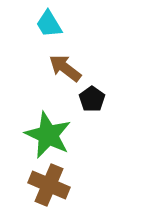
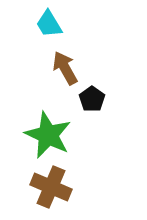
brown arrow: rotated 24 degrees clockwise
brown cross: moved 2 px right, 2 px down
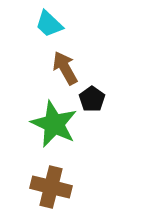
cyan trapezoid: rotated 16 degrees counterclockwise
green star: moved 6 px right, 11 px up
brown cross: rotated 9 degrees counterclockwise
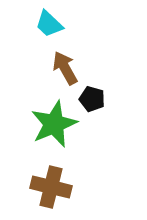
black pentagon: rotated 20 degrees counterclockwise
green star: rotated 24 degrees clockwise
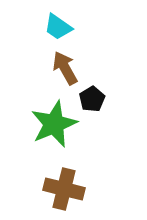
cyan trapezoid: moved 9 px right, 3 px down; rotated 8 degrees counterclockwise
black pentagon: rotated 25 degrees clockwise
brown cross: moved 13 px right, 2 px down
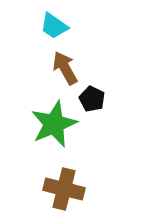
cyan trapezoid: moved 4 px left, 1 px up
black pentagon: rotated 15 degrees counterclockwise
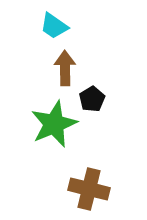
brown arrow: rotated 28 degrees clockwise
black pentagon: rotated 15 degrees clockwise
brown cross: moved 25 px right
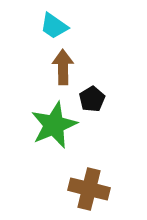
brown arrow: moved 2 px left, 1 px up
green star: moved 1 px down
